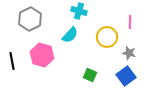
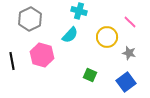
pink line: rotated 48 degrees counterclockwise
blue square: moved 6 px down
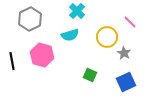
cyan cross: moved 2 px left; rotated 28 degrees clockwise
cyan semicircle: rotated 30 degrees clockwise
gray star: moved 5 px left; rotated 16 degrees clockwise
blue square: rotated 12 degrees clockwise
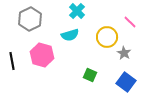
blue square: rotated 30 degrees counterclockwise
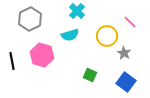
yellow circle: moved 1 px up
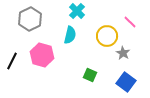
cyan semicircle: rotated 60 degrees counterclockwise
gray star: moved 1 px left
black line: rotated 36 degrees clockwise
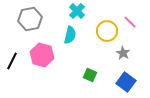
gray hexagon: rotated 15 degrees clockwise
yellow circle: moved 5 px up
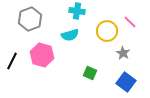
cyan cross: rotated 35 degrees counterclockwise
gray hexagon: rotated 10 degrees counterclockwise
cyan semicircle: rotated 60 degrees clockwise
green square: moved 2 px up
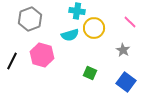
yellow circle: moved 13 px left, 3 px up
gray star: moved 3 px up
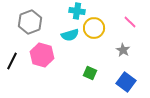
gray hexagon: moved 3 px down
